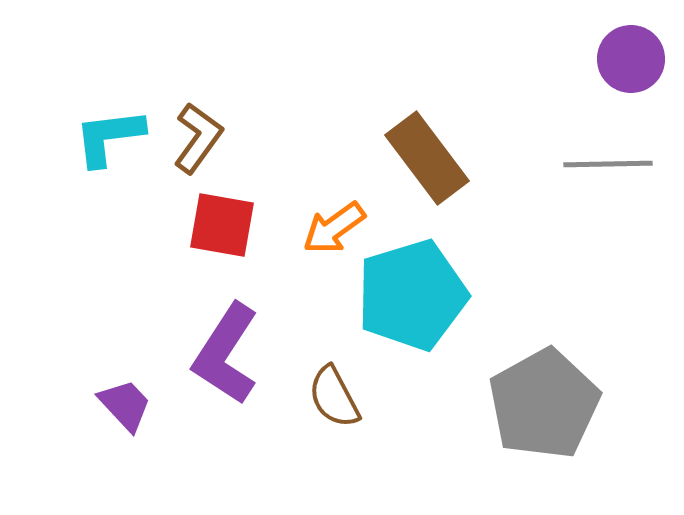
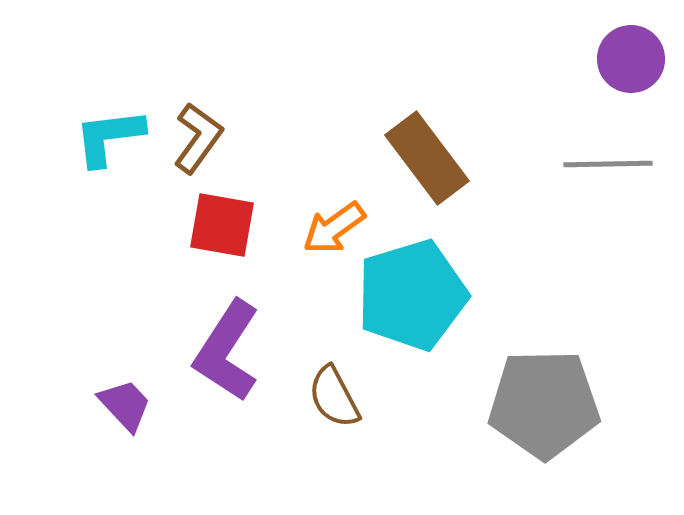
purple L-shape: moved 1 px right, 3 px up
gray pentagon: rotated 28 degrees clockwise
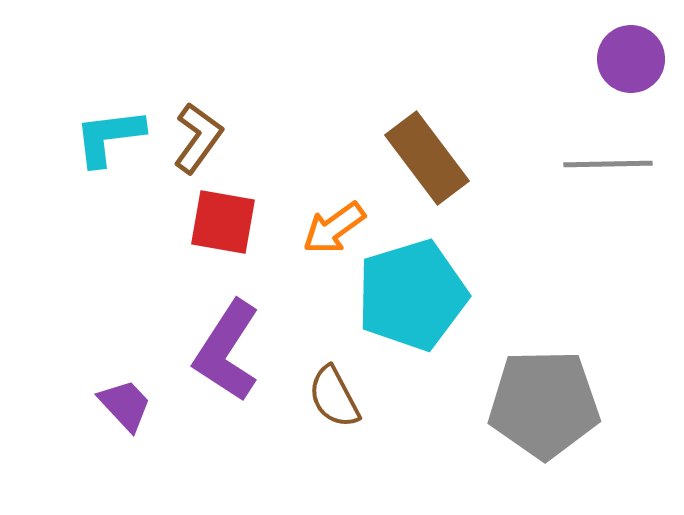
red square: moved 1 px right, 3 px up
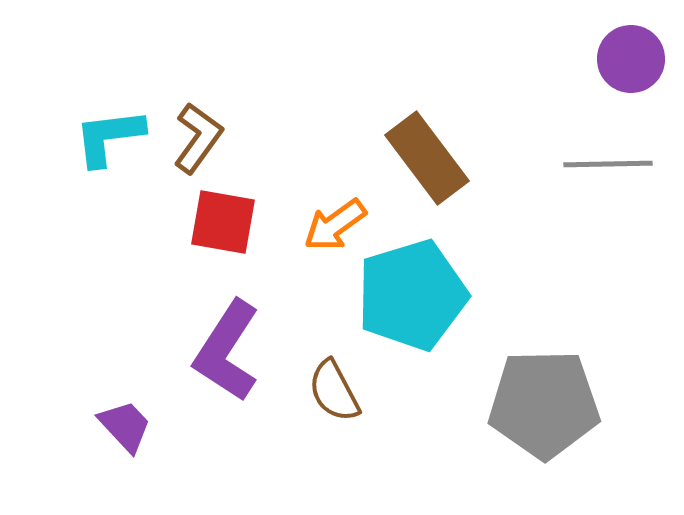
orange arrow: moved 1 px right, 3 px up
brown semicircle: moved 6 px up
purple trapezoid: moved 21 px down
